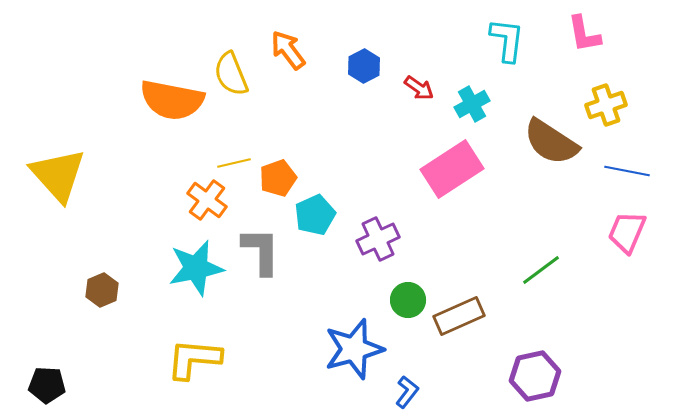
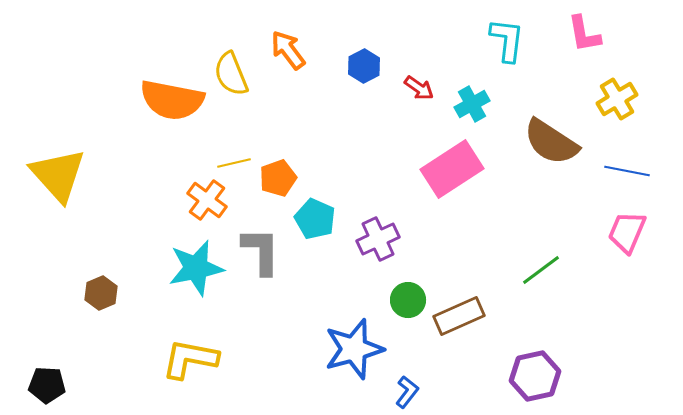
yellow cross: moved 11 px right, 6 px up; rotated 12 degrees counterclockwise
cyan pentagon: moved 4 px down; rotated 24 degrees counterclockwise
brown hexagon: moved 1 px left, 3 px down
yellow L-shape: moved 4 px left; rotated 6 degrees clockwise
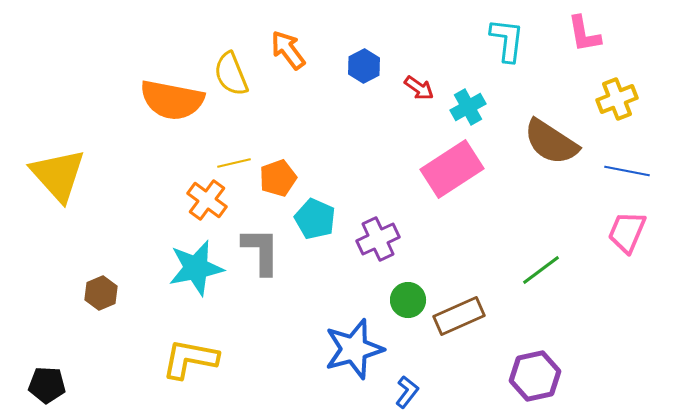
yellow cross: rotated 9 degrees clockwise
cyan cross: moved 4 px left, 3 px down
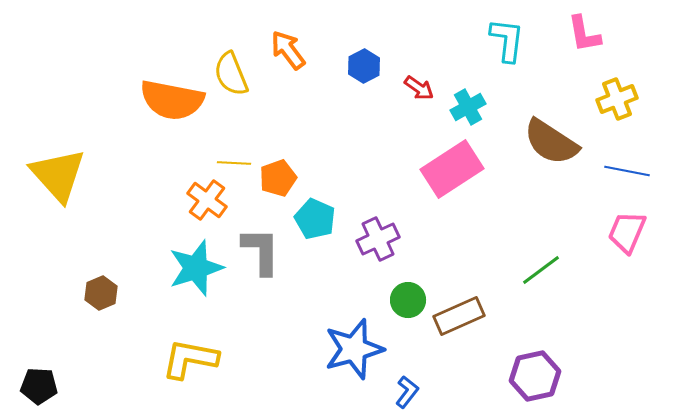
yellow line: rotated 16 degrees clockwise
cyan star: rotated 6 degrees counterclockwise
black pentagon: moved 8 px left, 1 px down
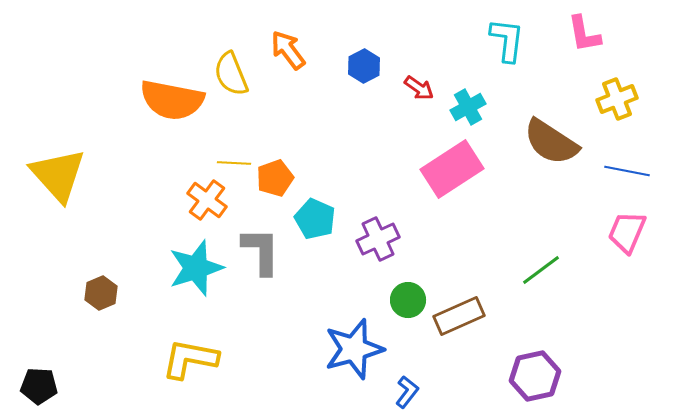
orange pentagon: moved 3 px left
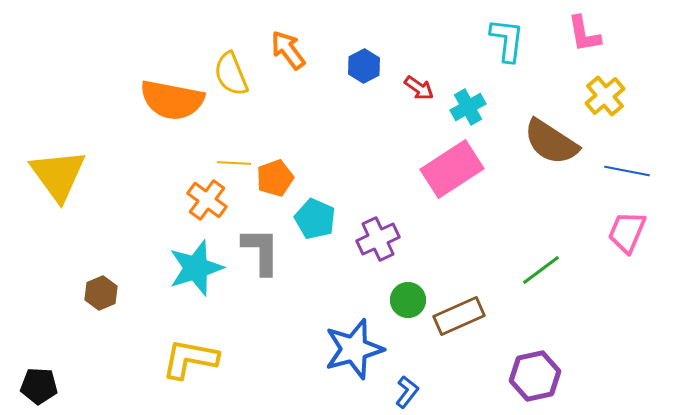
yellow cross: moved 12 px left, 3 px up; rotated 18 degrees counterclockwise
yellow triangle: rotated 6 degrees clockwise
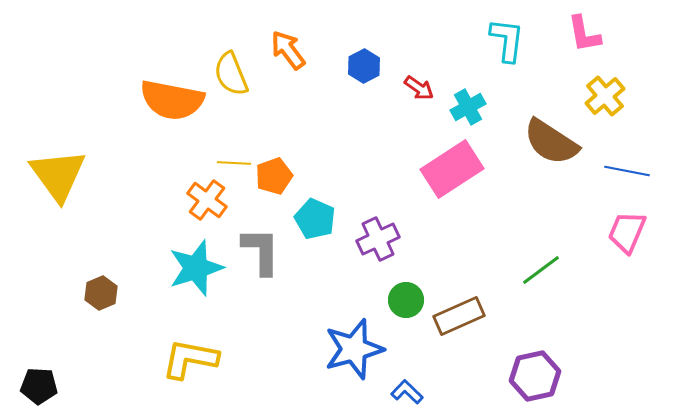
orange pentagon: moved 1 px left, 2 px up
green circle: moved 2 px left
blue L-shape: rotated 84 degrees counterclockwise
